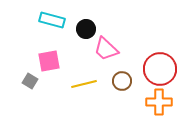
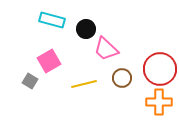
pink square: rotated 20 degrees counterclockwise
brown circle: moved 3 px up
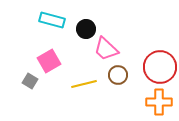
red circle: moved 2 px up
brown circle: moved 4 px left, 3 px up
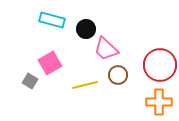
pink square: moved 1 px right, 2 px down
red circle: moved 2 px up
yellow line: moved 1 px right, 1 px down
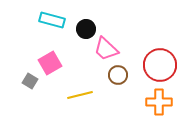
yellow line: moved 5 px left, 10 px down
